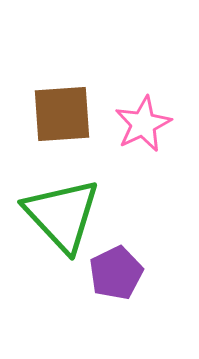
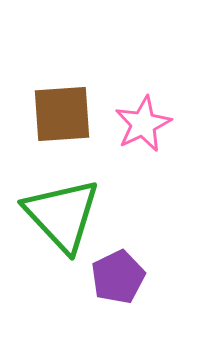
purple pentagon: moved 2 px right, 4 px down
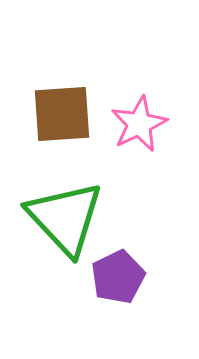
pink star: moved 4 px left
green triangle: moved 3 px right, 3 px down
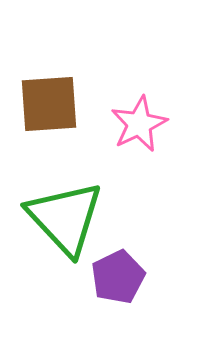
brown square: moved 13 px left, 10 px up
